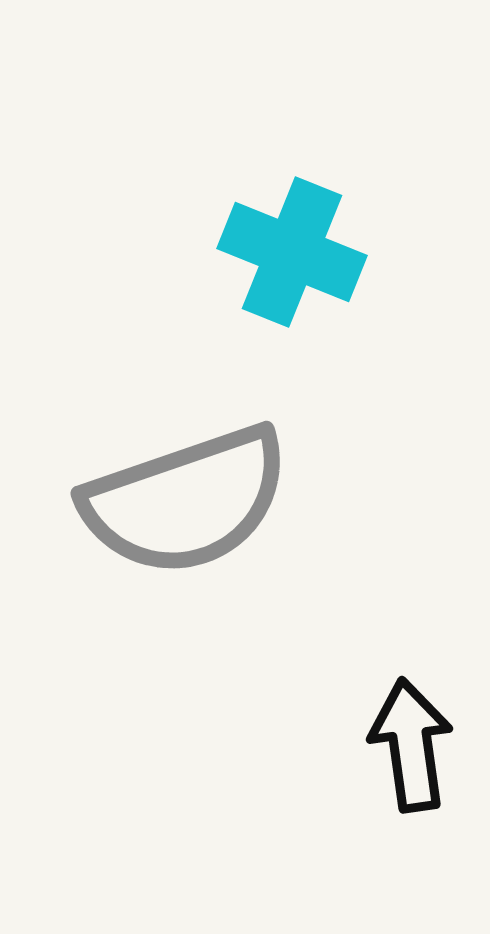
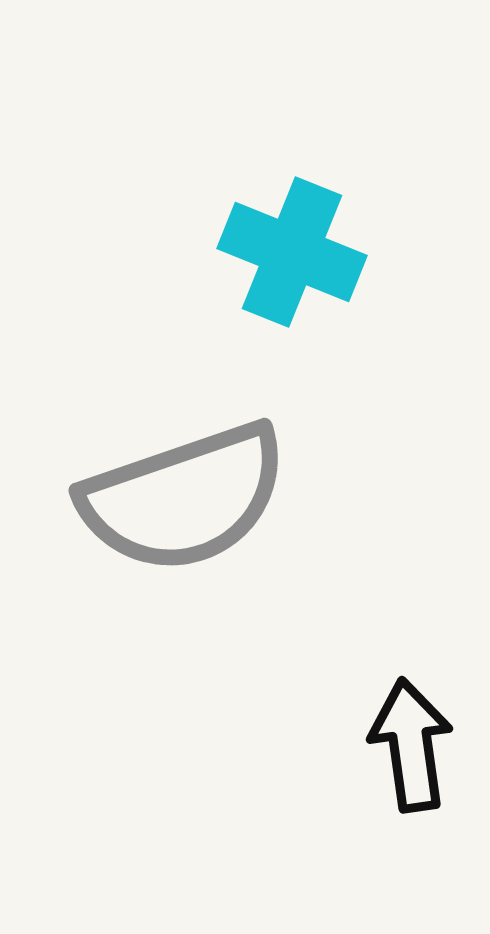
gray semicircle: moved 2 px left, 3 px up
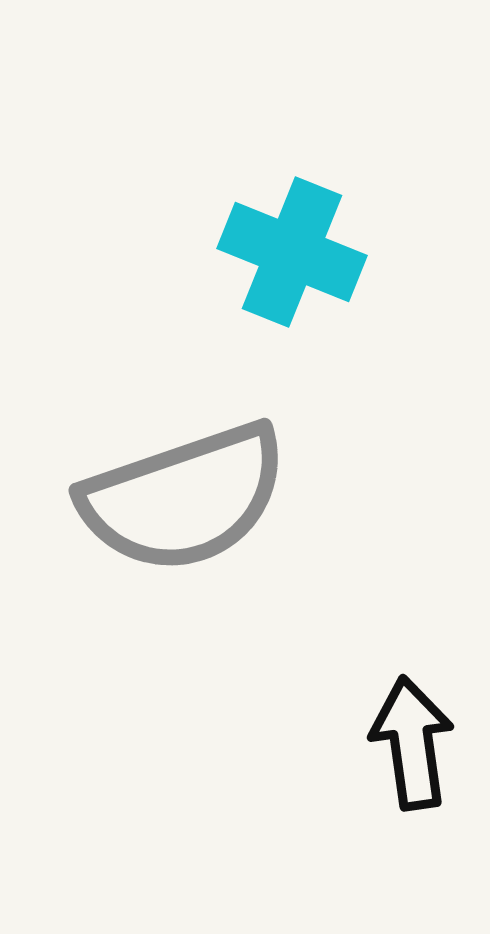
black arrow: moved 1 px right, 2 px up
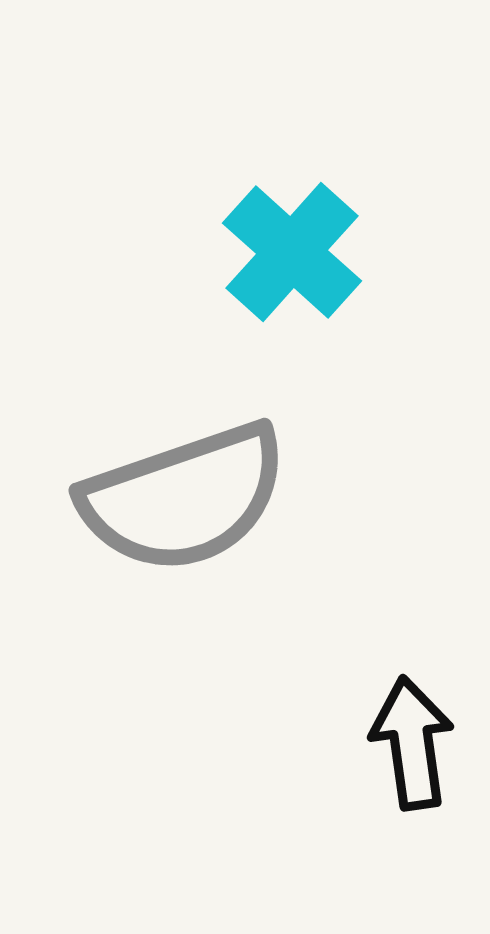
cyan cross: rotated 20 degrees clockwise
